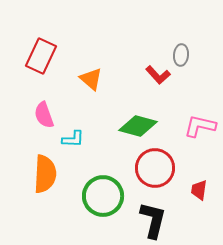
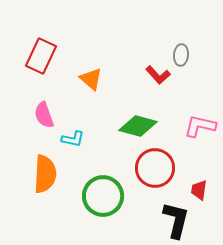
cyan L-shape: rotated 10 degrees clockwise
black L-shape: moved 23 px right
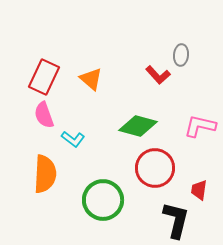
red rectangle: moved 3 px right, 21 px down
cyan L-shape: rotated 25 degrees clockwise
green circle: moved 4 px down
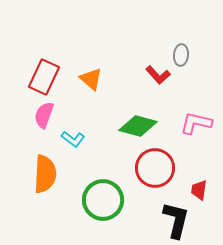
pink semicircle: rotated 40 degrees clockwise
pink L-shape: moved 4 px left, 3 px up
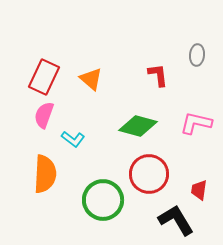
gray ellipse: moved 16 px right
red L-shape: rotated 145 degrees counterclockwise
red circle: moved 6 px left, 6 px down
black L-shape: rotated 45 degrees counterclockwise
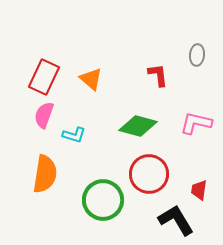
cyan L-shape: moved 1 px right, 4 px up; rotated 20 degrees counterclockwise
orange semicircle: rotated 6 degrees clockwise
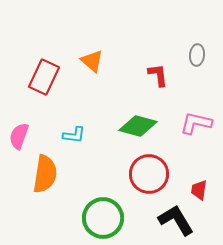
orange triangle: moved 1 px right, 18 px up
pink semicircle: moved 25 px left, 21 px down
cyan L-shape: rotated 10 degrees counterclockwise
green circle: moved 18 px down
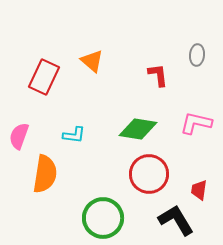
green diamond: moved 3 px down; rotated 6 degrees counterclockwise
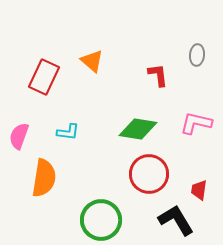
cyan L-shape: moved 6 px left, 3 px up
orange semicircle: moved 1 px left, 4 px down
green circle: moved 2 px left, 2 px down
